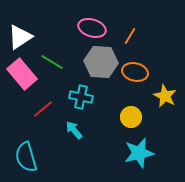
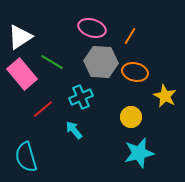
cyan cross: rotated 35 degrees counterclockwise
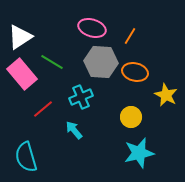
yellow star: moved 1 px right, 1 px up
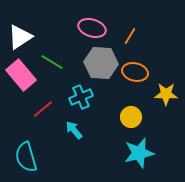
gray hexagon: moved 1 px down
pink rectangle: moved 1 px left, 1 px down
yellow star: moved 1 px up; rotated 25 degrees counterclockwise
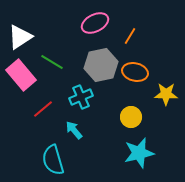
pink ellipse: moved 3 px right, 5 px up; rotated 44 degrees counterclockwise
gray hexagon: moved 2 px down; rotated 16 degrees counterclockwise
cyan semicircle: moved 27 px right, 3 px down
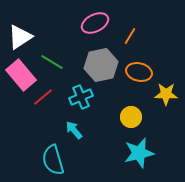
orange ellipse: moved 4 px right
red line: moved 12 px up
